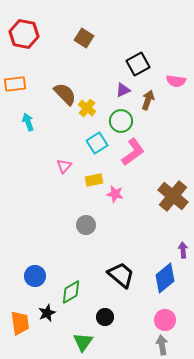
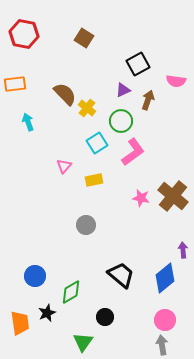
pink star: moved 26 px right, 4 px down
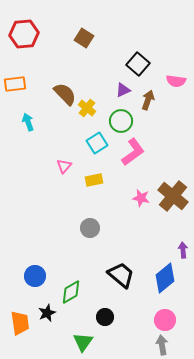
red hexagon: rotated 16 degrees counterclockwise
black square: rotated 20 degrees counterclockwise
gray circle: moved 4 px right, 3 px down
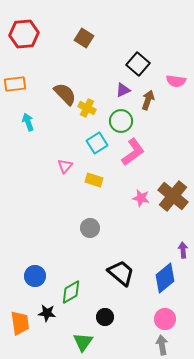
yellow cross: rotated 12 degrees counterclockwise
pink triangle: moved 1 px right
yellow rectangle: rotated 30 degrees clockwise
black trapezoid: moved 2 px up
black star: rotated 30 degrees clockwise
pink circle: moved 1 px up
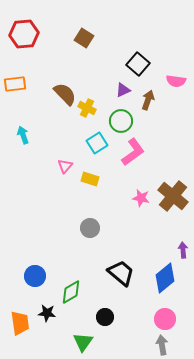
cyan arrow: moved 5 px left, 13 px down
yellow rectangle: moved 4 px left, 1 px up
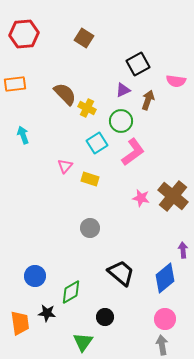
black square: rotated 20 degrees clockwise
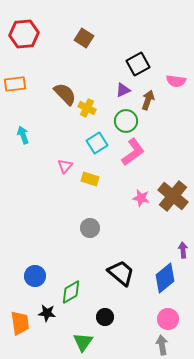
green circle: moved 5 px right
pink circle: moved 3 px right
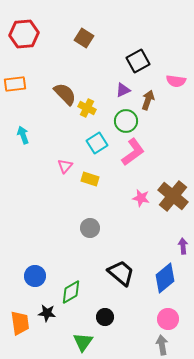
black square: moved 3 px up
purple arrow: moved 4 px up
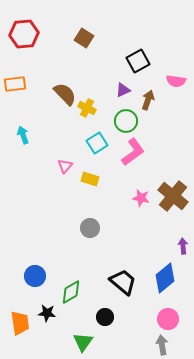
black trapezoid: moved 2 px right, 9 px down
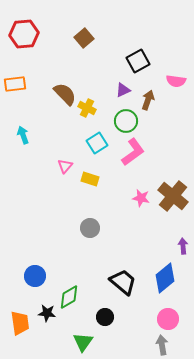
brown square: rotated 18 degrees clockwise
green diamond: moved 2 px left, 5 px down
